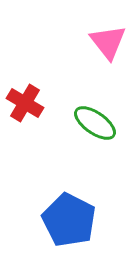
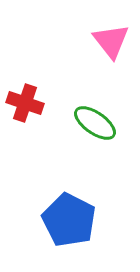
pink triangle: moved 3 px right, 1 px up
red cross: rotated 12 degrees counterclockwise
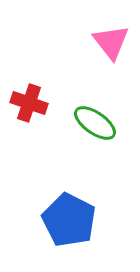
pink triangle: moved 1 px down
red cross: moved 4 px right
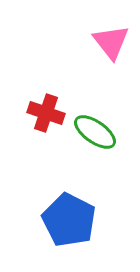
red cross: moved 17 px right, 10 px down
green ellipse: moved 9 px down
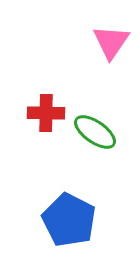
pink triangle: rotated 12 degrees clockwise
red cross: rotated 18 degrees counterclockwise
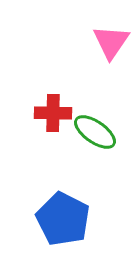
red cross: moved 7 px right
blue pentagon: moved 6 px left, 1 px up
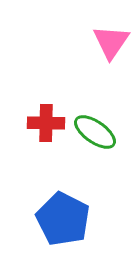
red cross: moved 7 px left, 10 px down
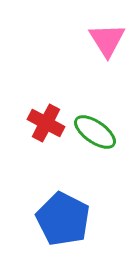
pink triangle: moved 4 px left, 2 px up; rotated 6 degrees counterclockwise
red cross: rotated 27 degrees clockwise
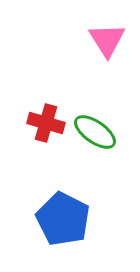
red cross: rotated 12 degrees counterclockwise
